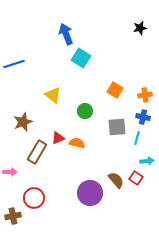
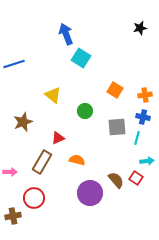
orange semicircle: moved 17 px down
brown rectangle: moved 5 px right, 10 px down
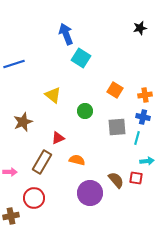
red square: rotated 24 degrees counterclockwise
brown cross: moved 2 px left
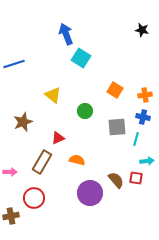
black star: moved 2 px right, 2 px down; rotated 24 degrees clockwise
cyan line: moved 1 px left, 1 px down
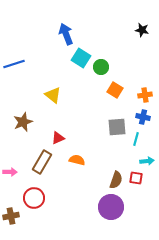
green circle: moved 16 px right, 44 px up
brown semicircle: rotated 60 degrees clockwise
purple circle: moved 21 px right, 14 px down
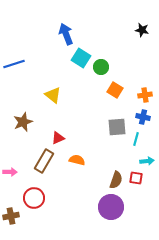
brown rectangle: moved 2 px right, 1 px up
